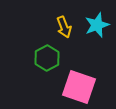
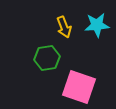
cyan star: rotated 15 degrees clockwise
green hexagon: rotated 20 degrees clockwise
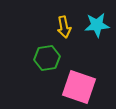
yellow arrow: rotated 10 degrees clockwise
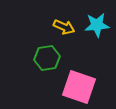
yellow arrow: rotated 55 degrees counterclockwise
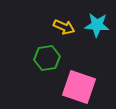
cyan star: rotated 10 degrees clockwise
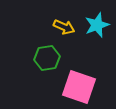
cyan star: rotated 25 degrees counterclockwise
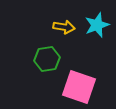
yellow arrow: rotated 15 degrees counterclockwise
green hexagon: moved 1 px down
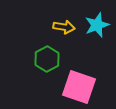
green hexagon: rotated 20 degrees counterclockwise
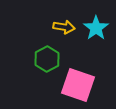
cyan star: moved 1 px left, 3 px down; rotated 15 degrees counterclockwise
pink square: moved 1 px left, 2 px up
